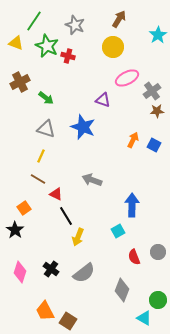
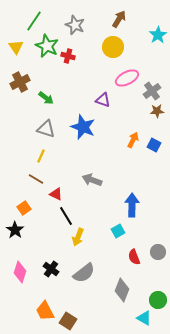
yellow triangle: moved 4 px down; rotated 35 degrees clockwise
brown line: moved 2 px left
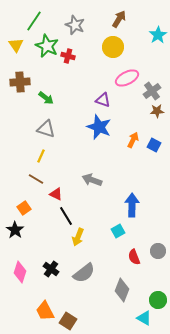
yellow triangle: moved 2 px up
brown cross: rotated 24 degrees clockwise
blue star: moved 16 px right
gray circle: moved 1 px up
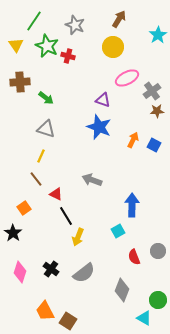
brown line: rotated 21 degrees clockwise
black star: moved 2 px left, 3 px down
